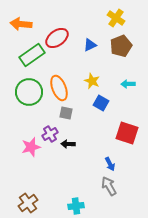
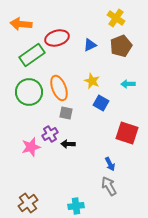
red ellipse: rotated 20 degrees clockwise
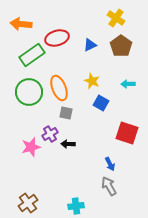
brown pentagon: rotated 15 degrees counterclockwise
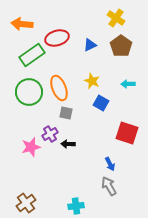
orange arrow: moved 1 px right
brown cross: moved 2 px left
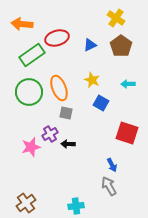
yellow star: moved 1 px up
blue arrow: moved 2 px right, 1 px down
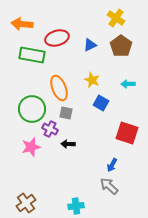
green rectangle: rotated 45 degrees clockwise
green circle: moved 3 px right, 17 px down
purple cross: moved 5 px up; rotated 35 degrees counterclockwise
blue arrow: rotated 56 degrees clockwise
gray arrow: rotated 18 degrees counterclockwise
